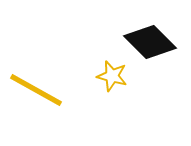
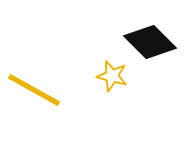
yellow line: moved 2 px left
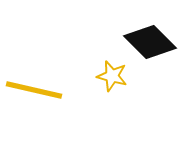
yellow line: rotated 16 degrees counterclockwise
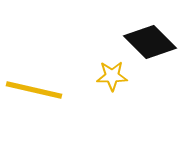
yellow star: rotated 16 degrees counterclockwise
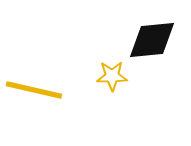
black diamond: moved 2 px right, 2 px up; rotated 51 degrees counterclockwise
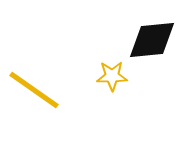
yellow line: rotated 22 degrees clockwise
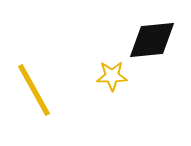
yellow line: rotated 26 degrees clockwise
